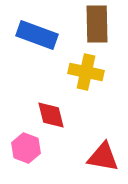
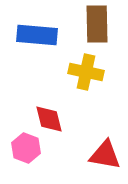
blue rectangle: rotated 15 degrees counterclockwise
red diamond: moved 2 px left, 4 px down
red triangle: moved 2 px right, 2 px up
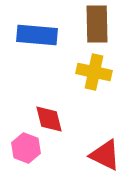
yellow cross: moved 8 px right
red triangle: rotated 16 degrees clockwise
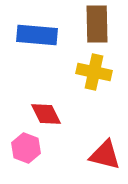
red diamond: moved 3 px left, 5 px up; rotated 12 degrees counterclockwise
red triangle: rotated 12 degrees counterclockwise
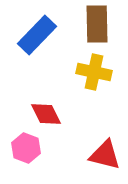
blue rectangle: rotated 51 degrees counterclockwise
